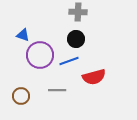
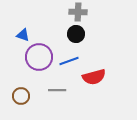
black circle: moved 5 px up
purple circle: moved 1 px left, 2 px down
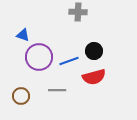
black circle: moved 18 px right, 17 px down
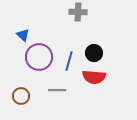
blue triangle: rotated 24 degrees clockwise
black circle: moved 2 px down
blue line: rotated 54 degrees counterclockwise
red semicircle: rotated 20 degrees clockwise
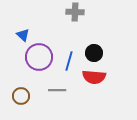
gray cross: moved 3 px left
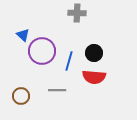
gray cross: moved 2 px right, 1 px down
purple circle: moved 3 px right, 6 px up
